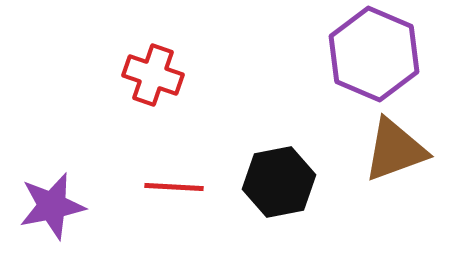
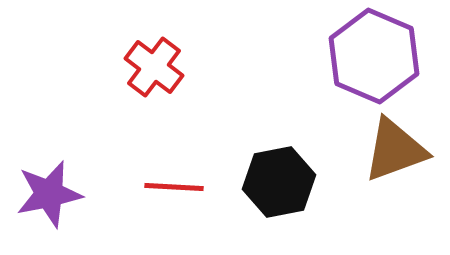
purple hexagon: moved 2 px down
red cross: moved 1 px right, 8 px up; rotated 18 degrees clockwise
purple star: moved 3 px left, 12 px up
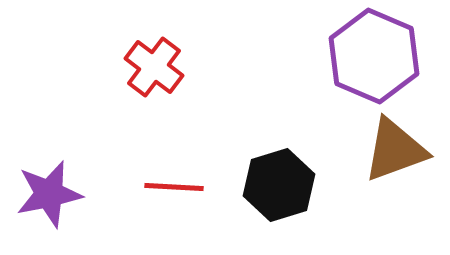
black hexagon: moved 3 px down; rotated 6 degrees counterclockwise
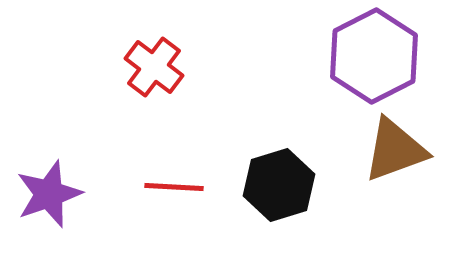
purple hexagon: rotated 10 degrees clockwise
purple star: rotated 8 degrees counterclockwise
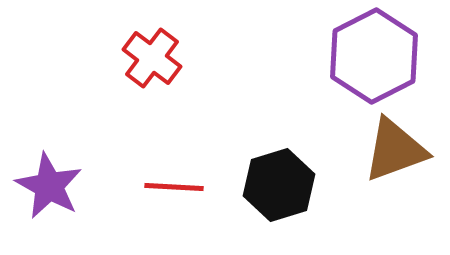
red cross: moved 2 px left, 9 px up
purple star: moved 8 px up; rotated 24 degrees counterclockwise
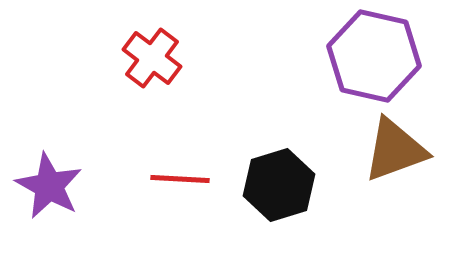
purple hexagon: rotated 20 degrees counterclockwise
red line: moved 6 px right, 8 px up
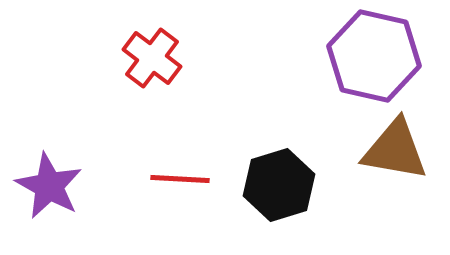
brown triangle: rotated 30 degrees clockwise
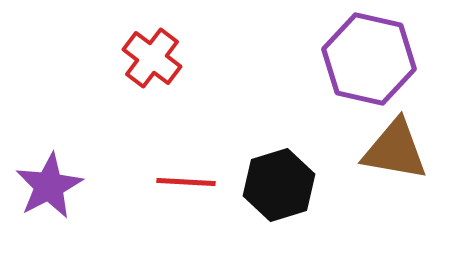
purple hexagon: moved 5 px left, 3 px down
red line: moved 6 px right, 3 px down
purple star: rotated 16 degrees clockwise
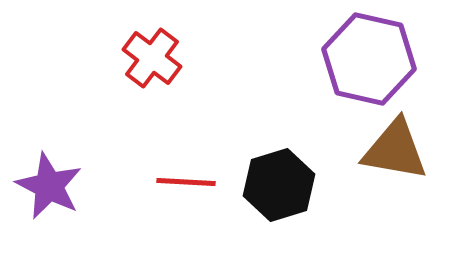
purple star: rotated 18 degrees counterclockwise
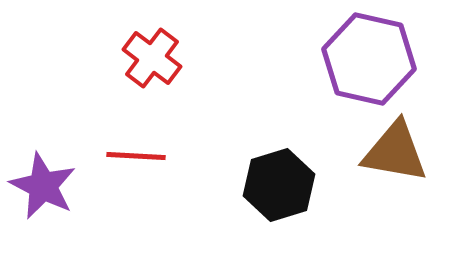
brown triangle: moved 2 px down
red line: moved 50 px left, 26 px up
purple star: moved 6 px left
